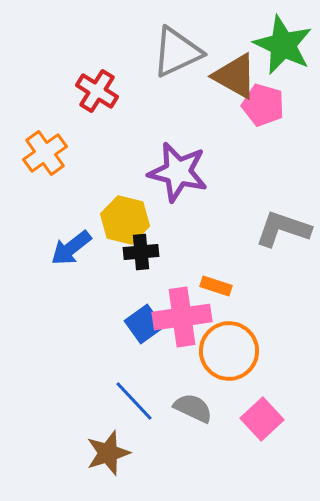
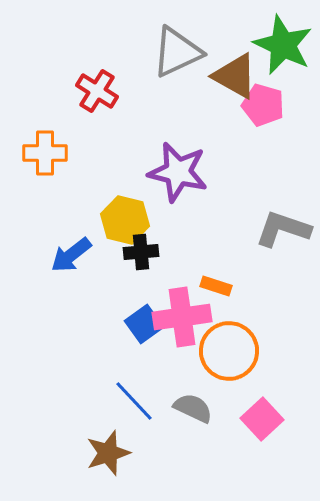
orange cross: rotated 36 degrees clockwise
blue arrow: moved 7 px down
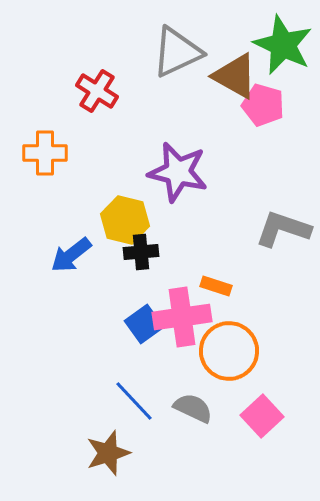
pink square: moved 3 px up
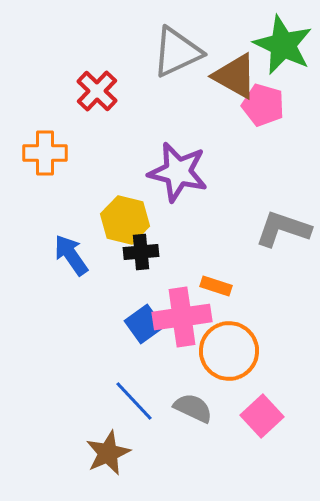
red cross: rotated 12 degrees clockwise
blue arrow: rotated 93 degrees clockwise
brown star: rotated 6 degrees counterclockwise
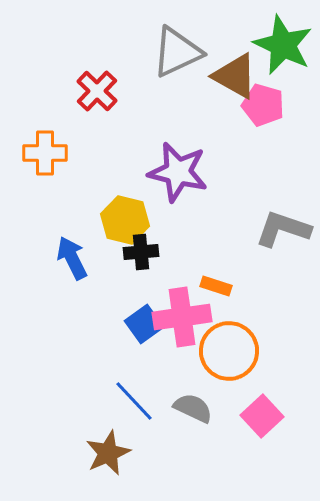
blue arrow: moved 1 px right, 3 px down; rotated 9 degrees clockwise
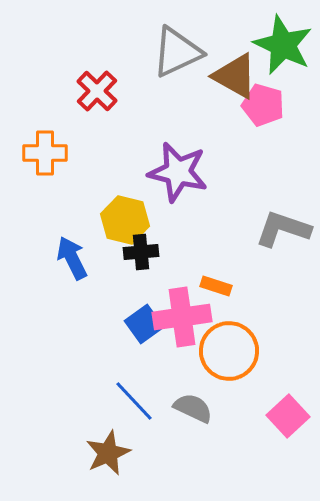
pink square: moved 26 px right
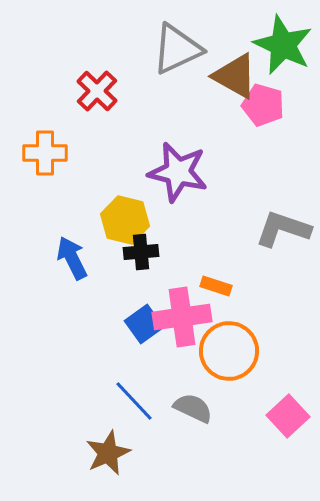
gray triangle: moved 3 px up
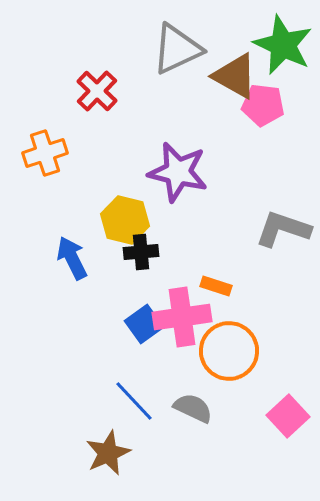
pink pentagon: rotated 9 degrees counterclockwise
orange cross: rotated 18 degrees counterclockwise
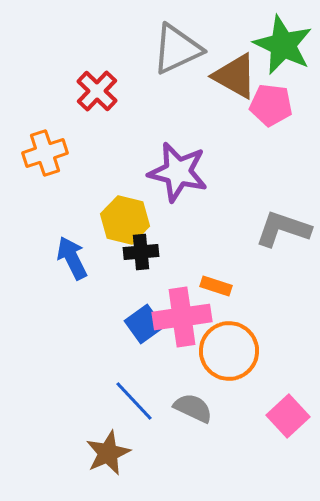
pink pentagon: moved 8 px right
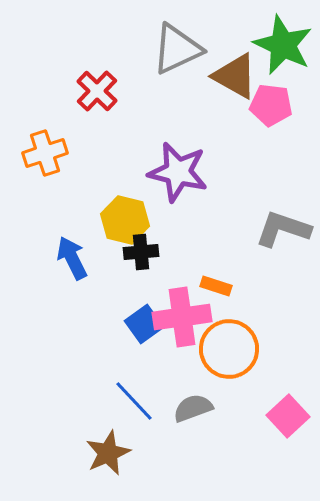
orange circle: moved 2 px up
gray semicircle: rotated 45 degrees counterclockwise
